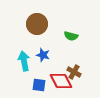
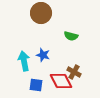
brown circle: moved 4 px right, 11 px up
blue square: moved 3 px left
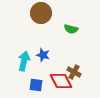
green semicircle: moved 7 px up
cyan arrow: rotated 24 degrees clockwise
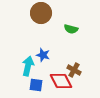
cyan arrow: moved 4 px right, 5 px down
brown cross: moved 2 px up
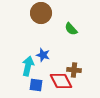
green semicircle: rotated 32 degrees clockwise
brown cross: rotated 24 degrees counterclockwise
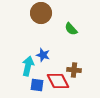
red diamond: moved 3 px left
blue square: moved 1 px right
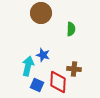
green semicircle: rotated 136 degrees counterclockwise
brown cross: moved 1 px up
red diamond: moved 1 px down; rotated 30 degrees clockwise
blue square: rotated 16 degrees clockwise
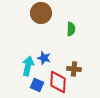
blue star: moved 1 px right, 3 px down
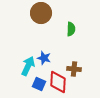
cyan arrow: rotated 12 degrees clockwise
blue square: moved 2 px right, 1 px up
